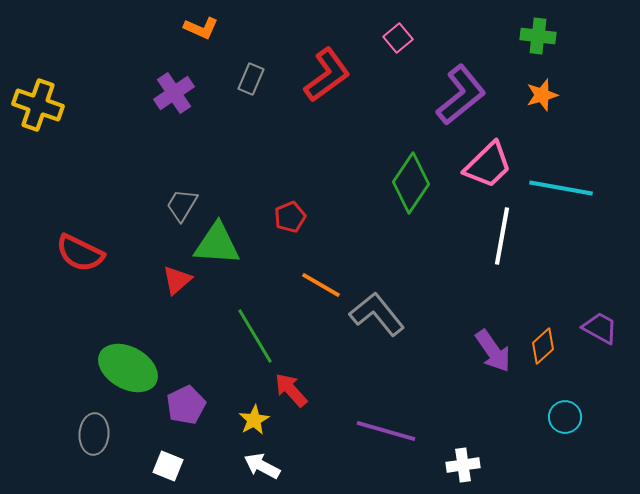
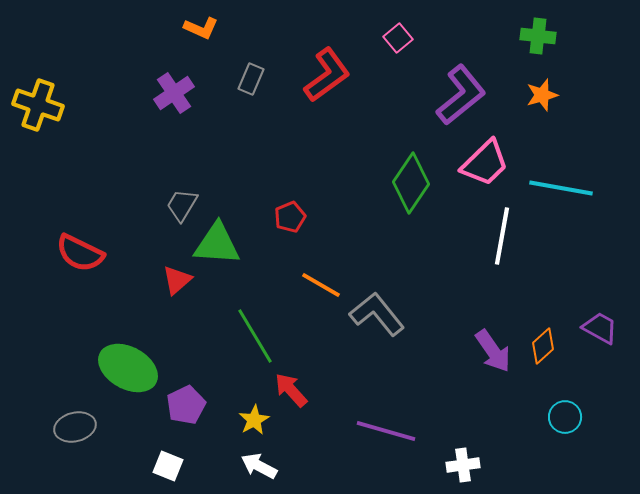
pink trapezoid: moved 3 px left, 2 px up
gray ellipse: moved 19 px left, 7 px up; rotated 72 degrees clockwise
white arrow: moved 3 px left
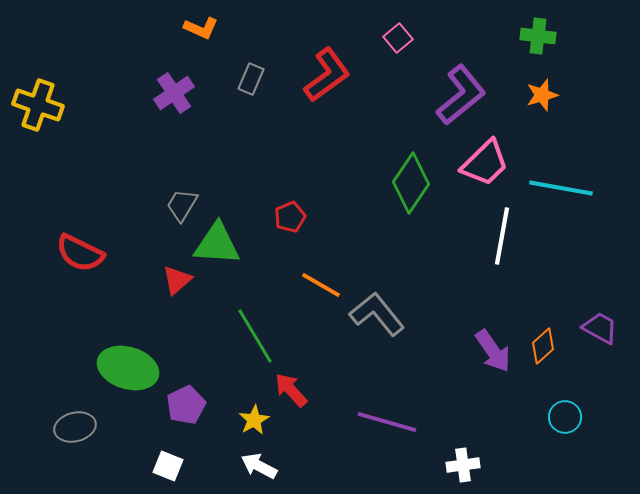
green ellipse: rotated 12 degrees counterclockwise
purple line: moved 1 px right, 9 px up
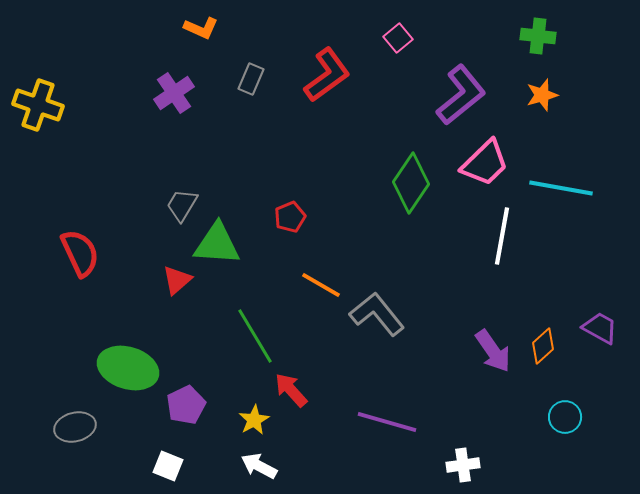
red semicircle: rotated 141 degrees counterclockwise
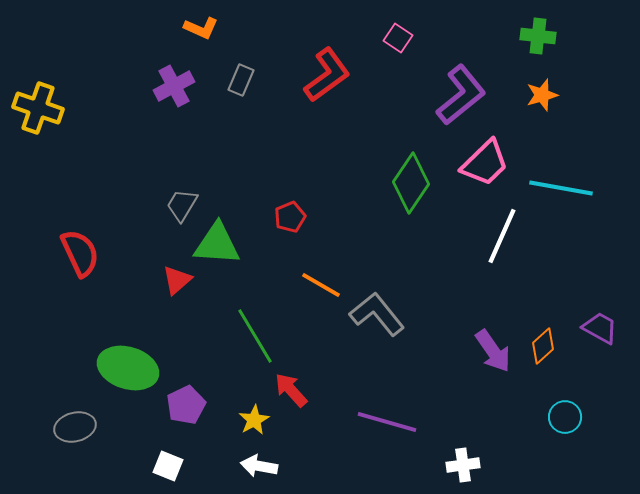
pink square: rotated 16 degrees counterclockwise
gray rectangle: moved 10 px left, 1 px down
purple cross: moved 7 px up; rotated 6 degrees clockwise
yellow cross: moved 3 px down
white line: rotated 14 degrees clockwise
white arrow: rotated 18 degrees counterclockwise
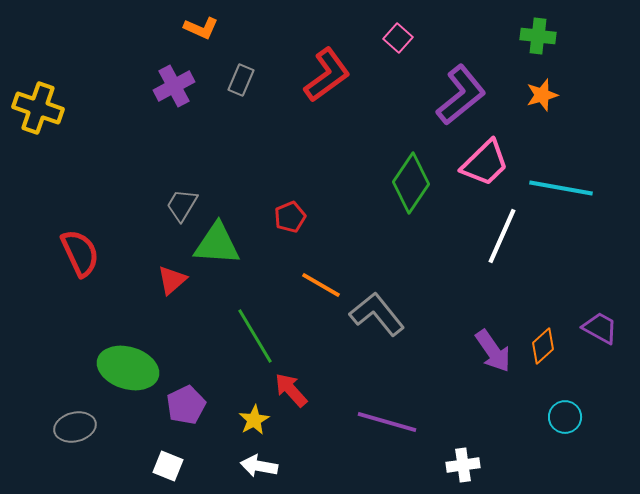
pink square: rotated 8 degrees clockwise
red triangle: moved 5 px left
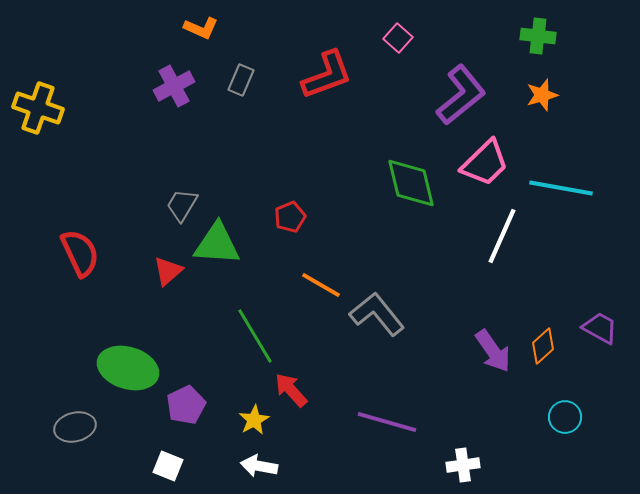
red L-shape: rotated 16 degrees clockwise
green diamond: rotated 48 degrees counterclockwise
red triangle: moved 4 px left, 9 px up
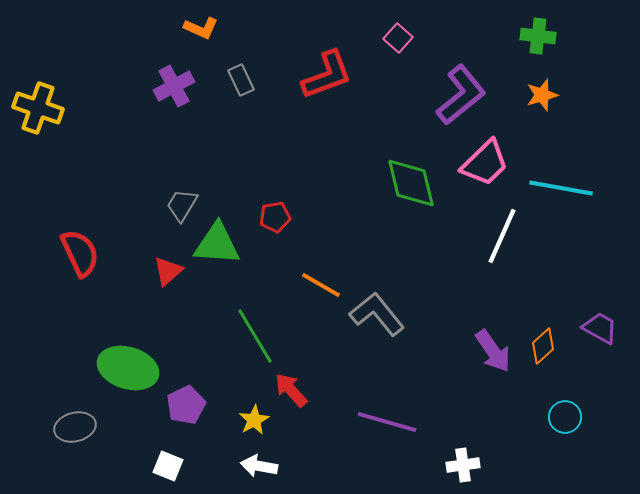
gray rectangle: rotated 48 degrees counterclockwise
red pentagon: moved 15 px left; rotated 12 degrees clockwise
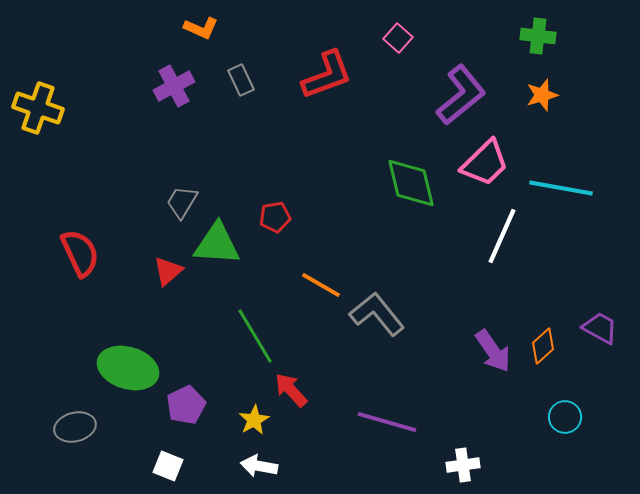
gray trapezoid: moved 3 px up
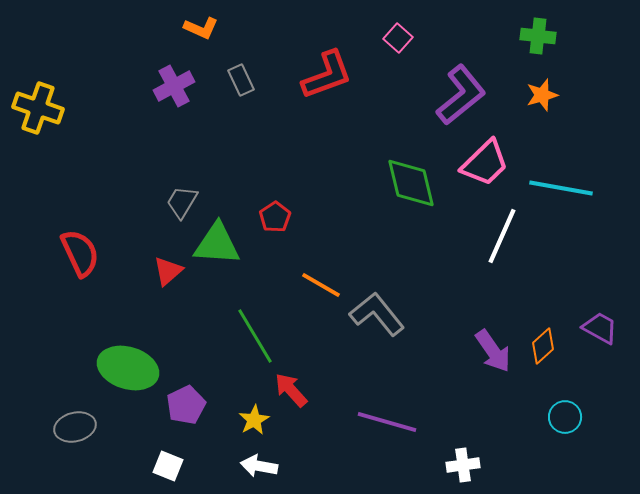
red pentagon: rotated 24 degrees counterclockwise
